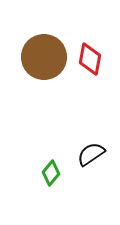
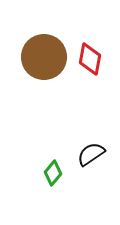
green diamond: moved 2 px right
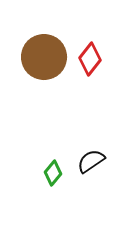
red diamond: rotated 28 degrees clockwise
black semicircle: moved 7 px down
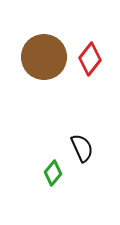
black semicircle: moved 9 px left, 13 px up; rotated 100 degrees clockwise
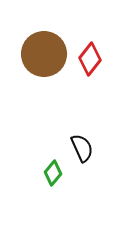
brown circle: moved 3 px up
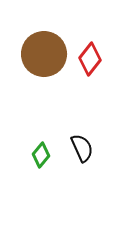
green diamond: moved 12 px left, 18 px up
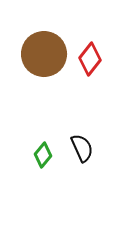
green diamond: moved 2 px right
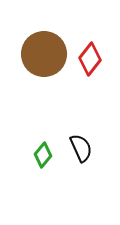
black semicircle: moved 1 px left
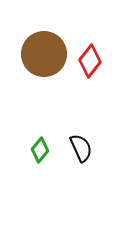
red diamond: moved 2 px down
green diamond: moved 3 px left, 5 px up
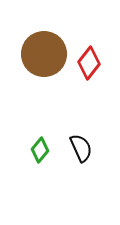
red diamond: moved 1 px left, 2 px down
